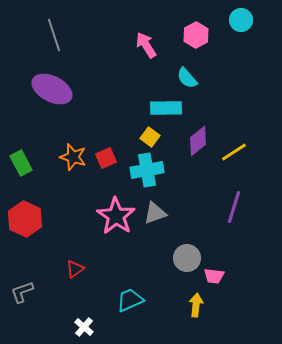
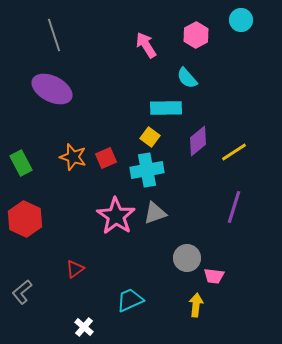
gray L-shape: rotated 20 degrees counterclockwise
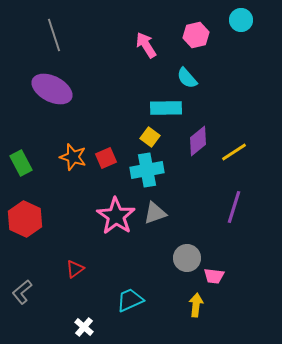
pink hexagon: rotated 15 degrees clockwise
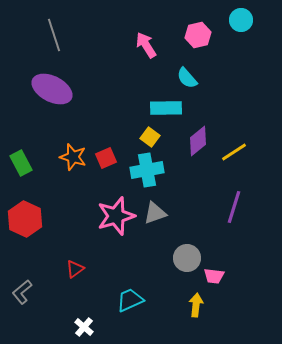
pink hexagon: moved 2 px right
pink star: rotated 21 degrees clockwise
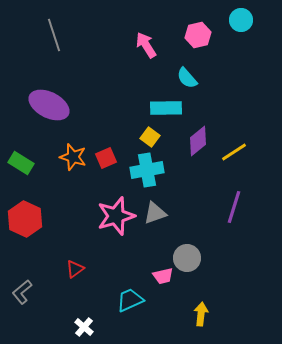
purple ellipse: moved 3 px left, 16 px down
green rectangle: rotated 30 degrees counterclockwise
pink trapezoid: moved 51 px left; rotated 20 degrees counterclockwise
yellow arrow: moved 5 px right, 9 px down
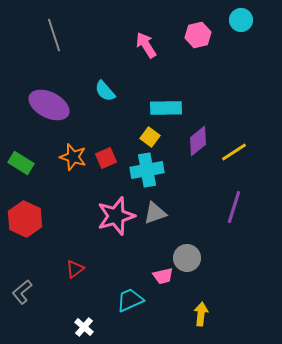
cyan semicircle: moved 82 px left, 13 px down
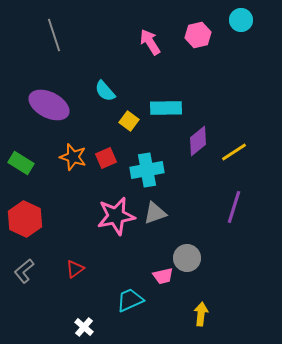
pink arrow: moved 4 px right, 3 px up
yellow square: moved 21 px left, 16 px up
pink star: rotated 6 degrees clockwise
gray L-shape: moved 2 px right, 21 px up
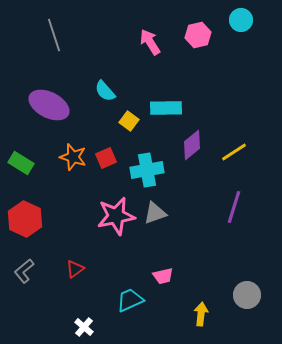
purple diamond: moved 6 px left, 4 px down
gray circle: moved 60 px right, 37 px down
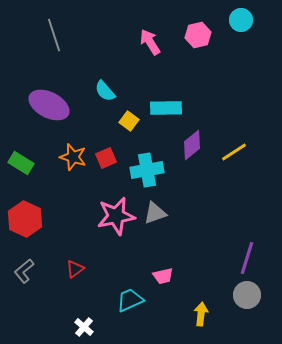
purple line: moved 13 px right, 51 px down
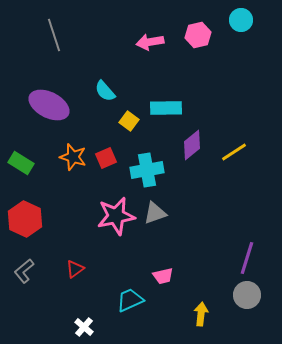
pink arrow: rotated 68 degrees counterclockwise
